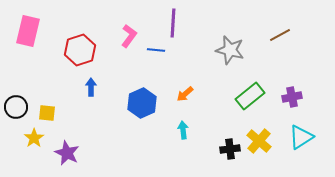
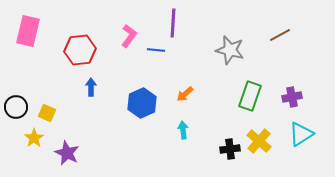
red hexagon: rotated 12 degrees clockwise
green rectangle: rotated 32 degrees counterclockwise
yellow square: rotated 18 degrees clockwise
cyan triangle: moved 3 px up
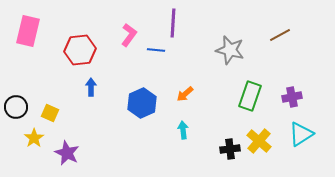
pink L-shape: moved 1 px up
yellow square: moved 3 px right
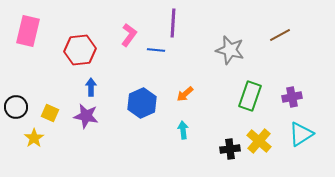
purple star: moved 19 px right, 37 px up; rotated 15 degrees counterclockwise
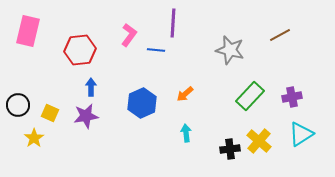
green rectangle: rotated 24 degrees clockwise
black circle: moved 2 px right, 2 px up
purple star: rotated 20 degrees counterclockwise
cyan arrow: moved 3 px right, 3 px down
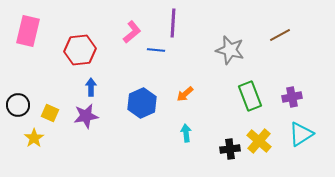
pink L-shape: moved 3 px right, 3 px up; rotated 15 degrees clockwise
green rectangle: rotated 64 degrees counterclockwise
